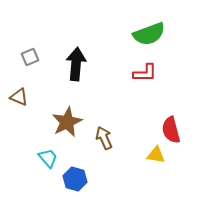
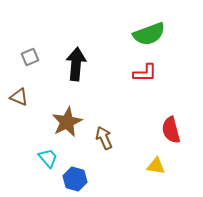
yellow triangle: moved 11 px down
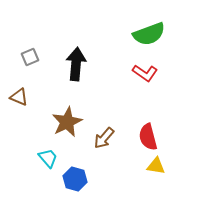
red L-shape: rotated 35 degrees clockwise
red semicircle: moved 23 px left, 7 px down
brown arrow: rotated 115 degrees counterclockwise
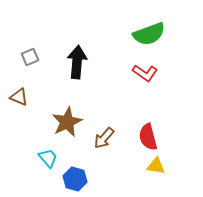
black arrow: moved 1 px right, 2 px up
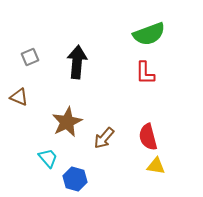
red L-shape: rotated 55 degrees clockwise
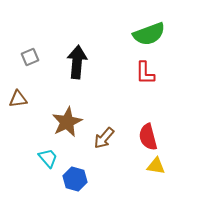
brown triangle: moved 1 px left, 2 px down; rotated 30 degrees counterclockwise
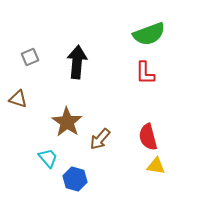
brown triangle: rotated 24 degrees clockwise
brown star: rotated 12 degrees counterclockwise
brown arrow: moved 4 px left, 1 px down
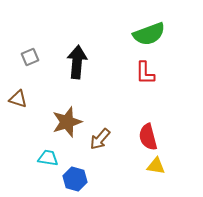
brown star: rotated 20 degrees clockwise
cyan trapezoid: rotated 40 degrees counterclockwise
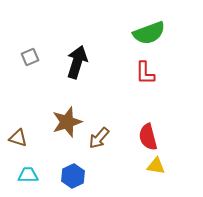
green semicircle: moved 1 px up
black arrow: rotated 12 degrees clockwise
brown triangle: moved 39 px down
brown arrow: moved 1 px left, 1 px up
cyan trapezoid: moved 20 px left, 17 px down; rotated 10 degrees counterclockwise
blue hexagon: moved 2 px left, 3 px up; rotated 20 degrees clockwise
